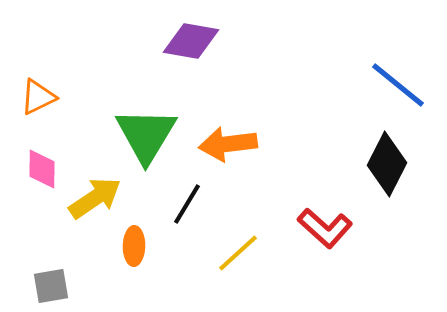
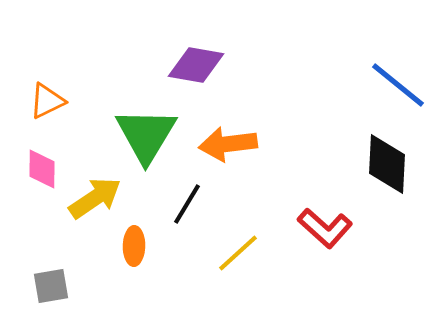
purple diamond: moved 5 px right, 24 px down
orange triangle: moved 9 px right, 4 px down
black diamond: rotated 24 degrees counterclockwise
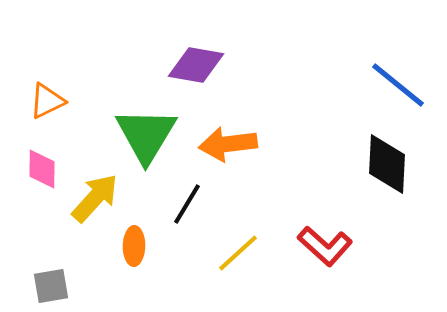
yellow arrow: rotated 14 degrees counterclockwise
red L-shape: moved 18 px down
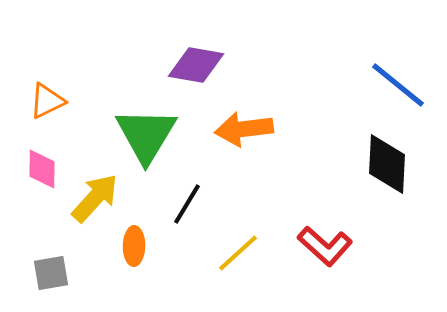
orange arrow: moved 16 px right, 15 px up
gray square: moved 13 px up
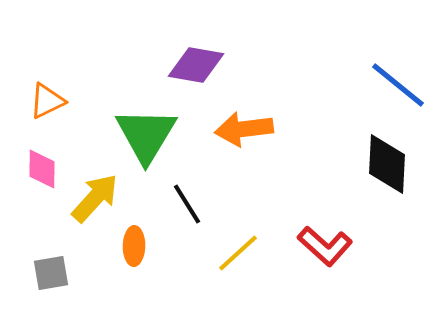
black line: rotated 63 degrees counterclockwise
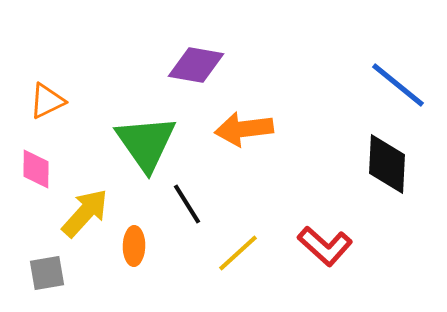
green triangle: moved 8 px down; rotated 6 degrees counterclockwise
pink diamond: moved 6 px left
yellow arrow: moved 10 px left, 15 px down
gray square: moved 4 px left
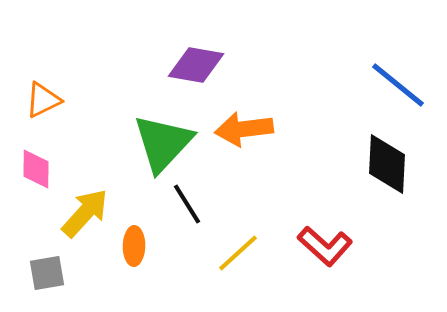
orange triangle: moved 4 px left, 1 px up
green triangle: moved 17 px right; rotated 18 degrees clockwise
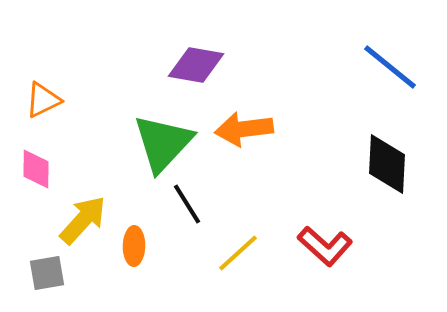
blue line: moved 8 px left, 18 px up
yellow arrow: moved 2 px left, 7 px down
